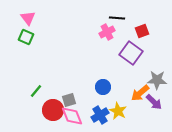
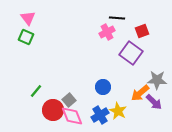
gray square: rotated 24 degrees counterclockwise
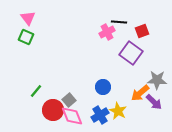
black line: moved 2 px right, 4 px down
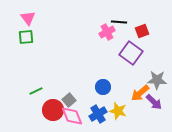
green square: rotated 28 degrees counterclockwise
green line: rotated 24 degrees clockwise
yellow star: rotated 12 degrees counterclockwise
blue cross: moved 2 px left, 1 px up
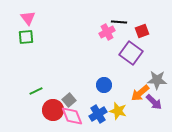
blue circle: moved 1 px right, 2 px up
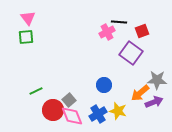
purple arrow: rotated 66 degrees counterclockwise
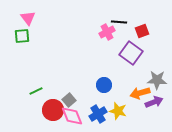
green square: moved 4 px left, 1 px up
orange arrow: rotated 24 degrees clockwise
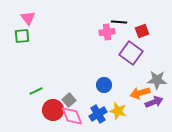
pink cross: rotated 21 degrees clockwise
